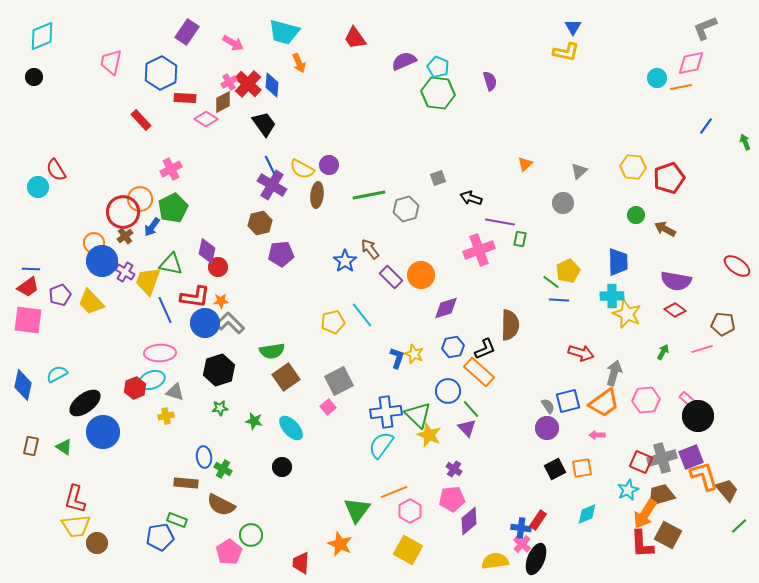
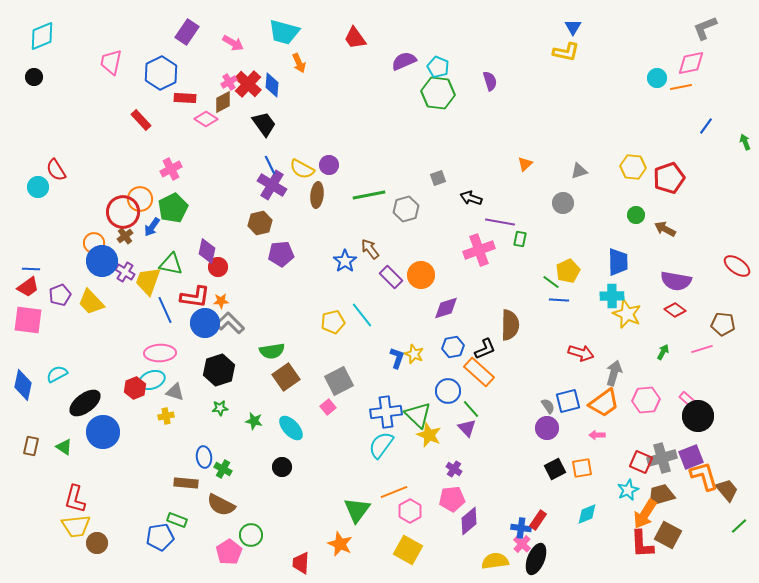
gray triangle at (579, 171): rotated 24 degrees clockwise
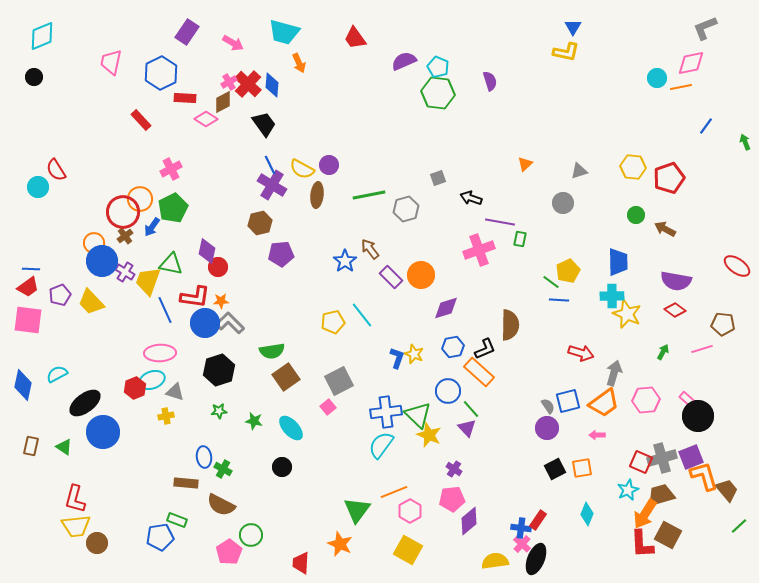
green star at (220, 408): moved 1 px left, 3 px down
cyan diamond at (587, 514): rotated 45 degrees counterclockwise
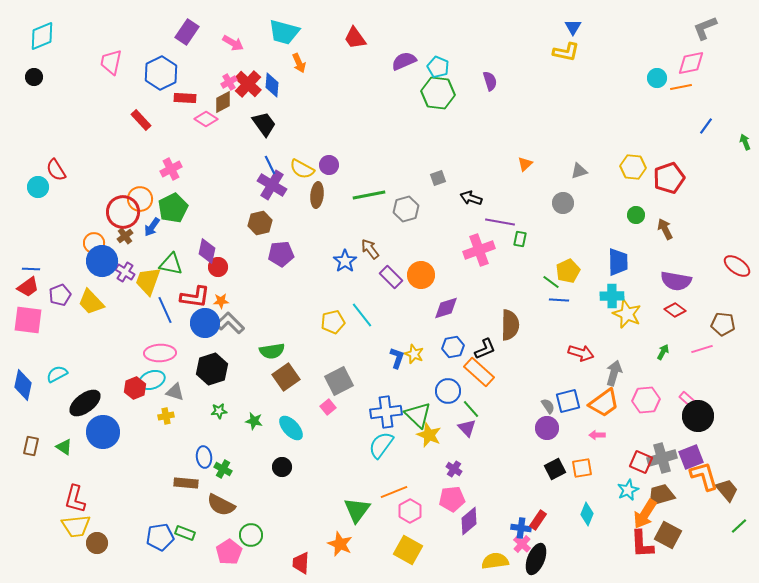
brown arrow at (665, 229): rotated 35 degrees clockwise
black hexagon at (219, 370): moved 7 px left, 1 px up
green rectangle at (177, 520): moved 8 px right, 13 px down
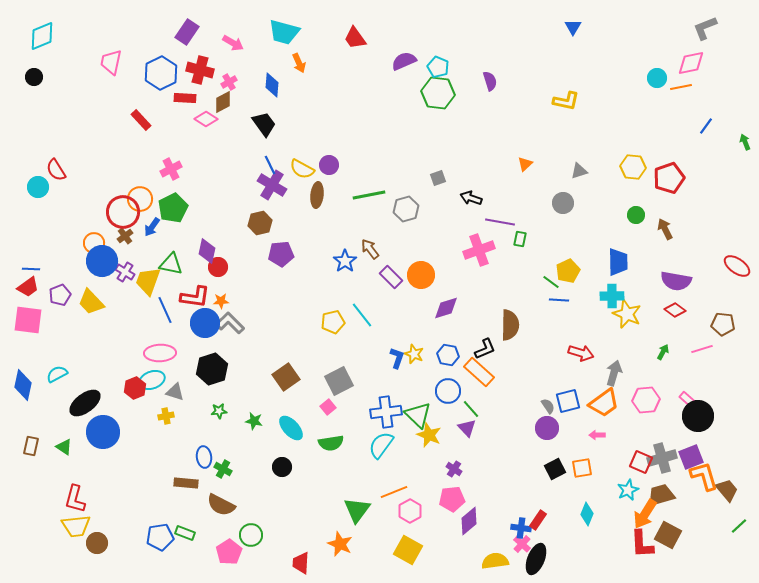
yellow L-shape at (566, 52): moved 49 px down
red cross at (248, 84): moved 48 px left, 14 px up; rotated 28 degrees counterclockwise
blue hexagon at (453, 347): moved 5 px left, 8 px down; rotated 20 degrees clockwise
green semicircle at (272, 351): moved 59 px right, 92 px down
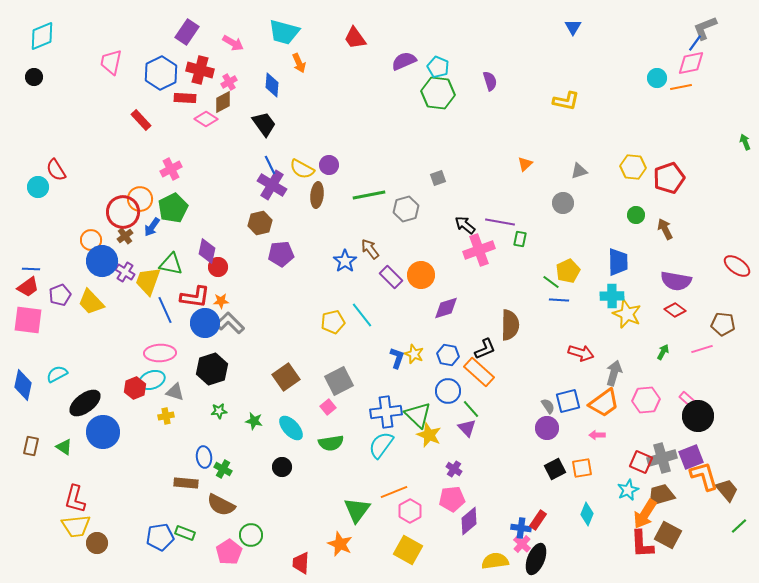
blue line at (706, 126): moved 11 px left, 83 px up
black arrow at (471, 198): moved 6 px left, 27 px down; rotated 20 degrees clockwise
orange circle at (94, 243): moved 3 px left, 3 px up
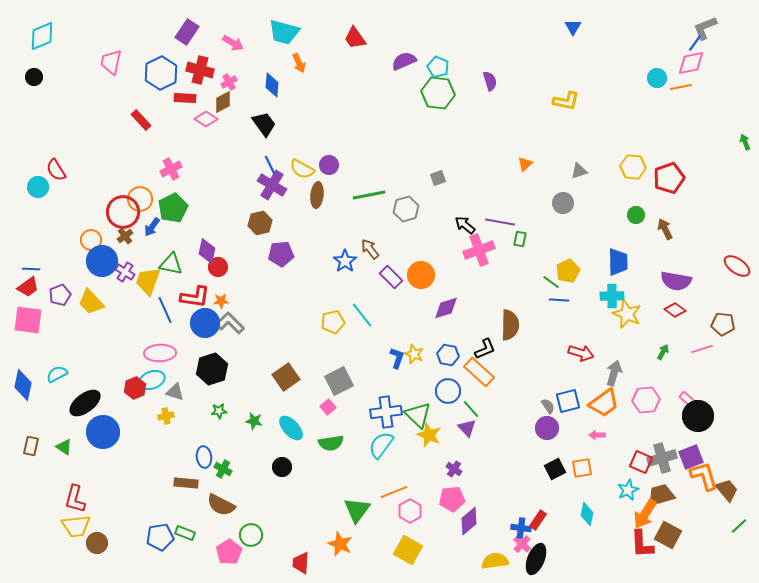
cyan diamond at (587, 514): rotated 10 degrees counterclockwise
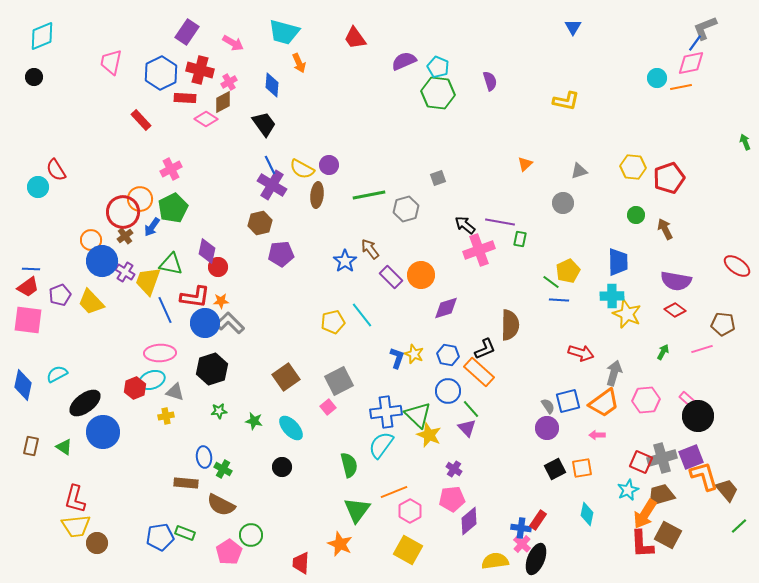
green semicircle at (331, 443): moved 18 px right, 22 px down; rotated 95 degrees counterclockwise
